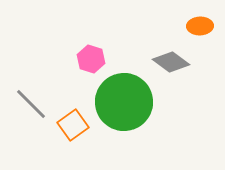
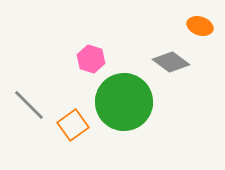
orange ellipse: rotated 20 degrees clockwise
gray line: moved 2 px left, 1 px down
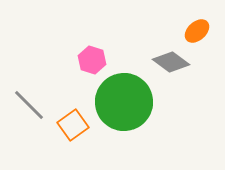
orange ellipse: moved 3 px left, 5 px down; rotated 60 degrees counterclockwise
pink hexagon: moved 1 px right, 1 px down
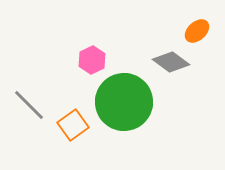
pink hexagon: rotated 16 degrees clockwise
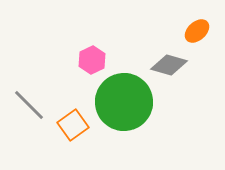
gray diamond: moved 2 px left, 3 px down; rotated 21 degrees counterclockwise
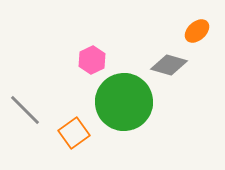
gray line: moved 4 px left, 5 px down
orange square: moved 1 px right, 8 px down
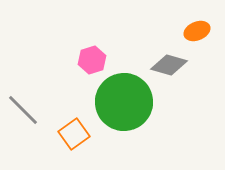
orange ellipse: rotated 20 degrees clockwise
pink hexagon: rotated 8 degrees clockwise
gray line: moved 2 px left
orange square: moved 1 px down
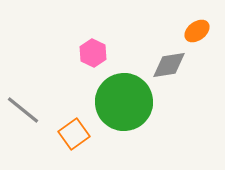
orange ellipse: rotated 15 degrees counterclockwise
pink hexagon: moved 1 px right, 7 px up; rotated 16 degrees counterclockwise
gray diamond: rotated 24 degrees counterclockwise
gray line: rotated 6 degrees counterclockwise
